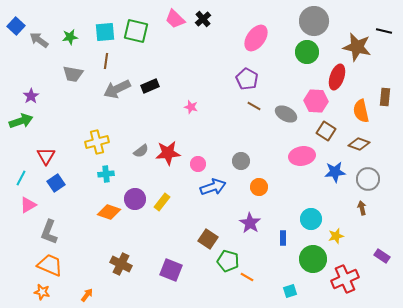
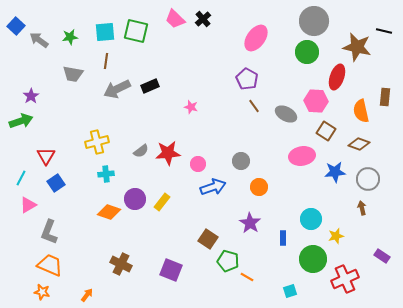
brown line at (254, 106): rotated 24 degrees clockwise
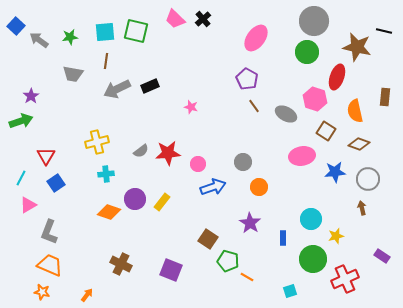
pink hexagon at (316, 101): moved 1 px left, 2 px up; rotated 15 degrees clockwise
orange semicircle at (361, 111): moved 6 px left
gray circle at (241, 161): moved 2 px right, 1 px down
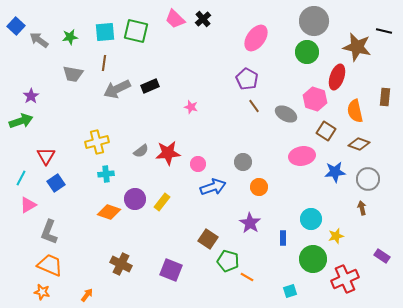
brown line at (106, 61): moved 2 px left, 2 px down
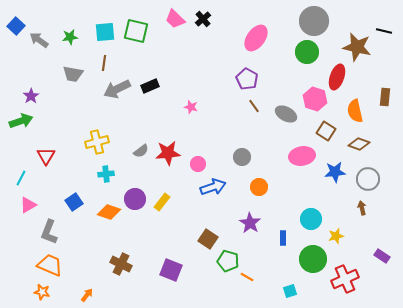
gray circle at (243, 162): moved 1 px left, 5 px up
blue square at (56, 183): moved 18 px right, 19 px down
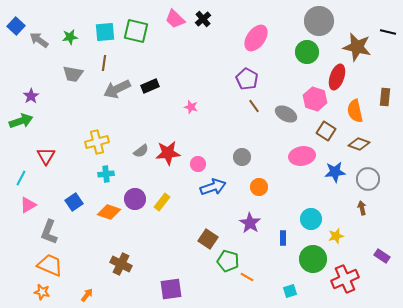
gray circle at (314, 21): moved 5 px right
black line at (384, 31): moved 4 px right, 1 px down
purple square at (171, 270): moved 19 px down; rotated 30 degrees counterclockwise
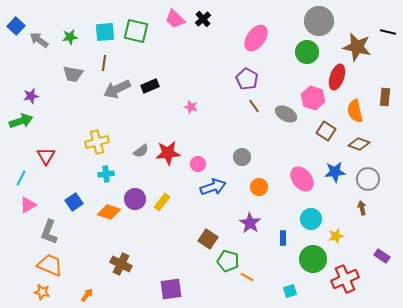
purple star at (31, 96): rotated 21 degrees clockwise
pink hexagon at (315, 99): moved 2 px left, 1 px up
pink ellipse at (302, 156): moved 23 px down; rotated 60 degrees clockwise
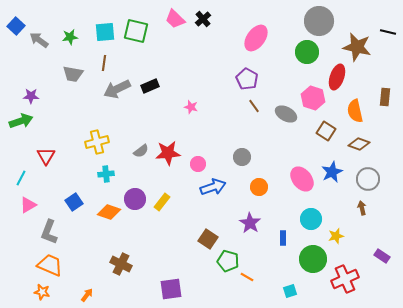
purple star at (31, 96): rotated 14 degrees clockwise
blue star at (335, 172): moved 3 px left; rotated 20 degrees counterclockwise
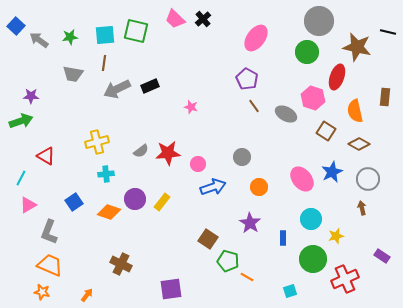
cyan square at (105, 32): moved 3 px down
brown diamond at (359, 144): rotated 10 degrees clockwise
red triangle at (46, 156): rotated 30 degrees counterclockwise
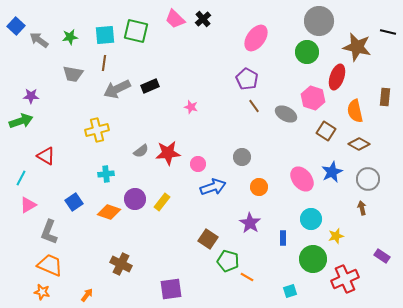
yellow cross at (97, 142): moved 12 px up
